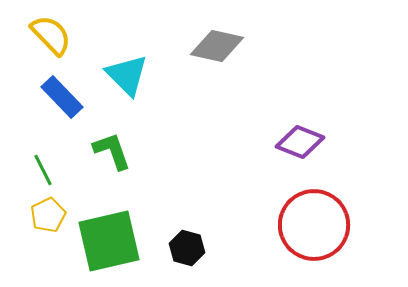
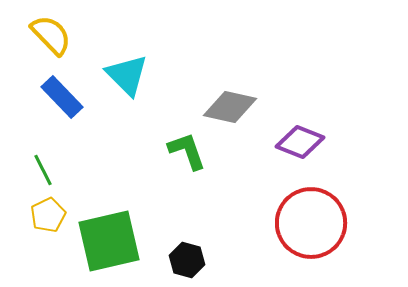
gray diamond: moved 13 px right, 61 px down
green L-shape: moved 75 px right
red circle: moved 3 px left, 2 px up
black hexagon: moved 12 px down
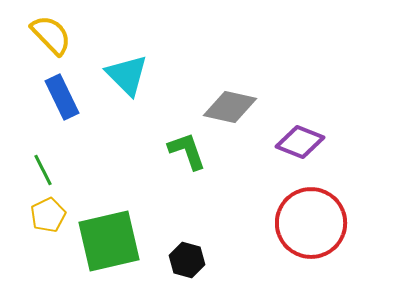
blue rectangle: rotated 18 degrees clockwise
